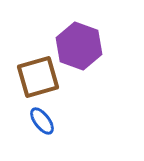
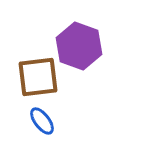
brown square: rotated 9 degrees clockwise
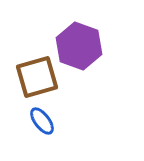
brown square: moved 1 px left; rotated 9 degrees counterclockwise
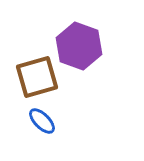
blue ellipse: rotated 8 degrees counterclockwise
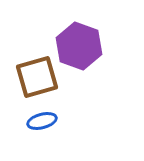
blue ellipse: rotated 60 degrees counterclockwise
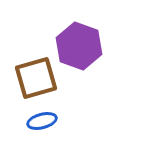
brown square: moved 1 px left, 1 px down
